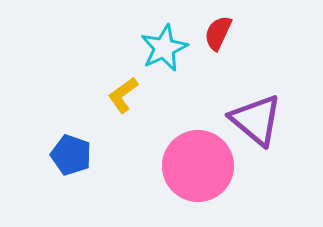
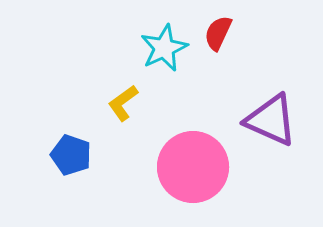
yellow L-shape: moved 8 px down
purple triangle: moved 15 px right; rotated 16 degrees counterclockwise
pink circle: moved 5 px left, 1 px down
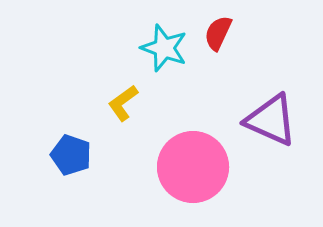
cyan star: rotated 27 degrees counterclockwise
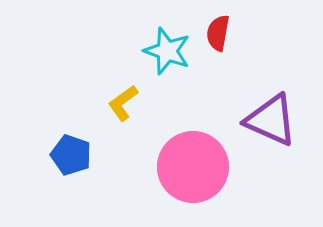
red semicircle: rotated 15 degrees counterclockwise
cyan star: moved 3 px right, 3 px down
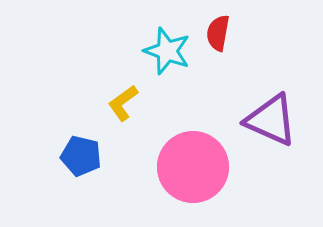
blue pentagon: moved 10 px right, 1 px down; rotated 6 degrees counterclockwise
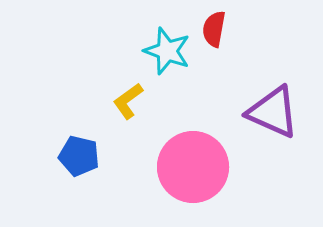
red semicircle: moved 4 px left, 4 px up
yellow L-shape: moved 5 px right, 2 px up
purple triangle: moved 2 px right, 8 px up
blue pentagon: moved 2 px left
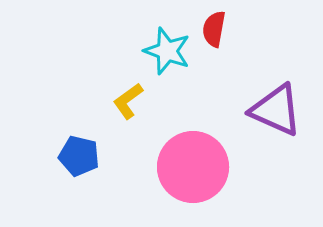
purple triangle: moved 3 px right, 2 px up
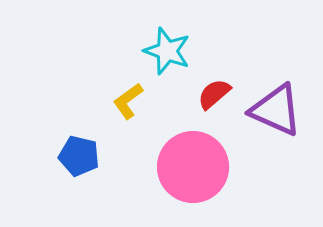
red semicircle: moved 65 px down; rotated 39 degrees clockwise
